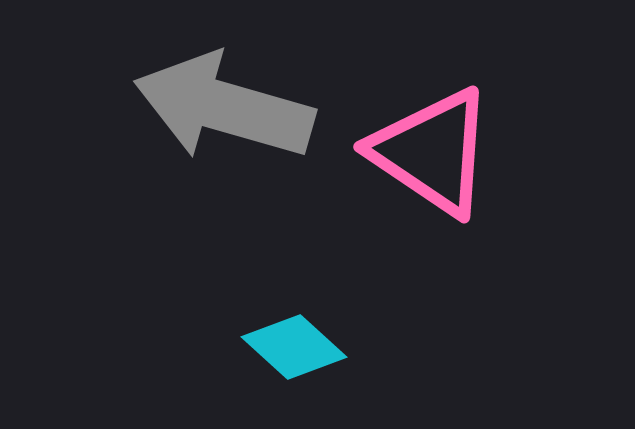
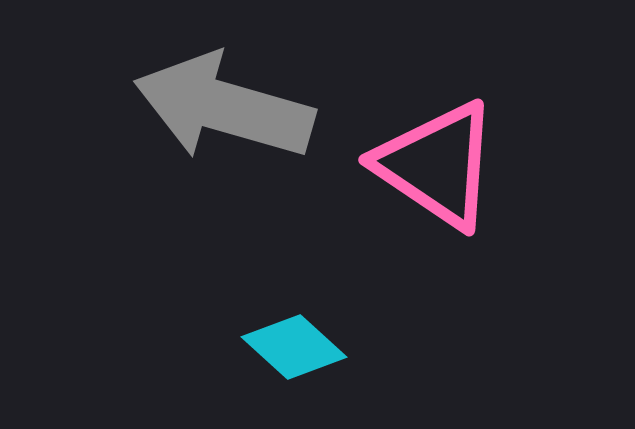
pink triangle: moved 5 px right, 13 px down
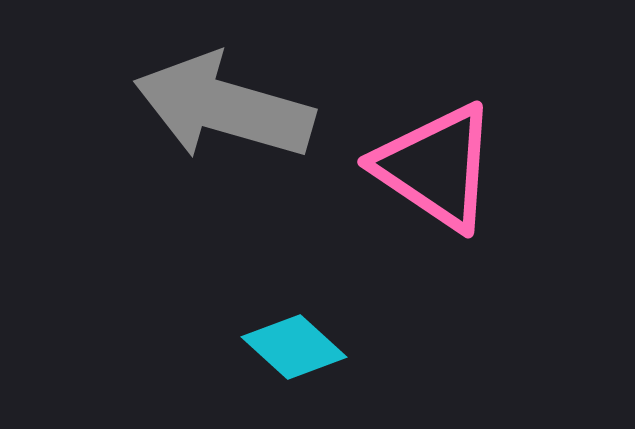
pink triangle: moved 1 px left, 2 px down
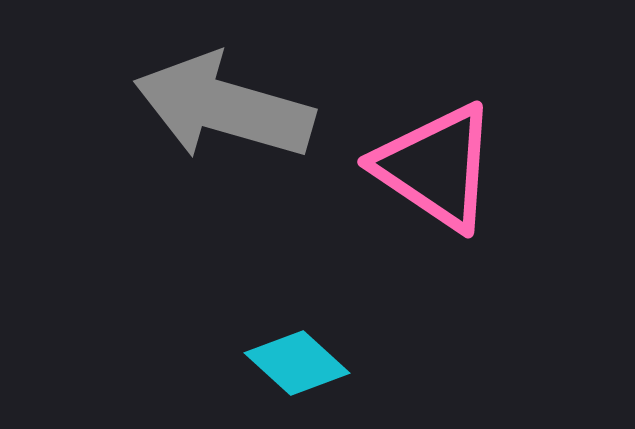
cyan diamond: moved 3 px right, 16 px down
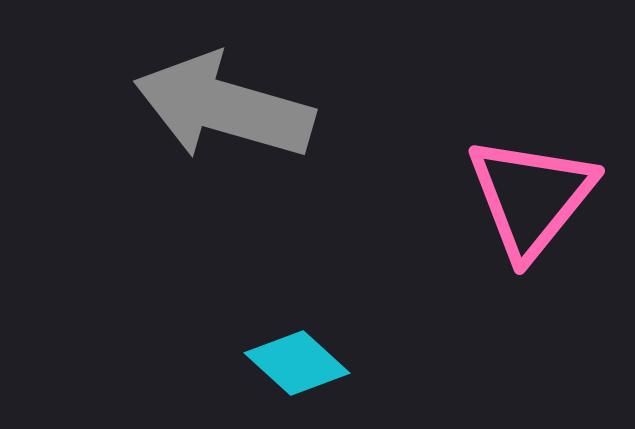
pink triangle: moved 95 px right, 30 px down; rotated 35 degrees clockwise
